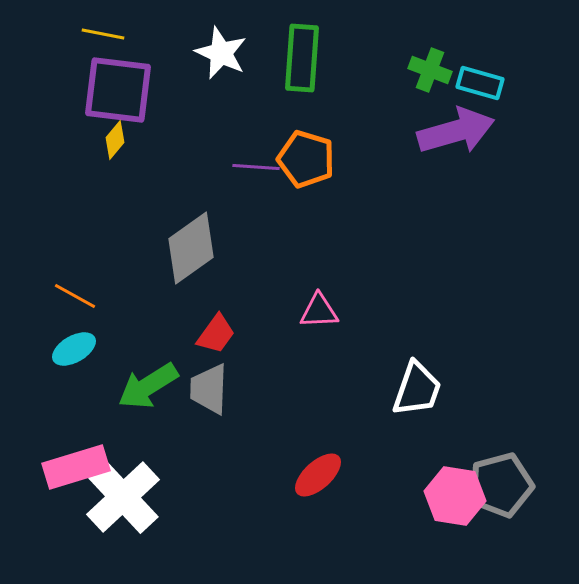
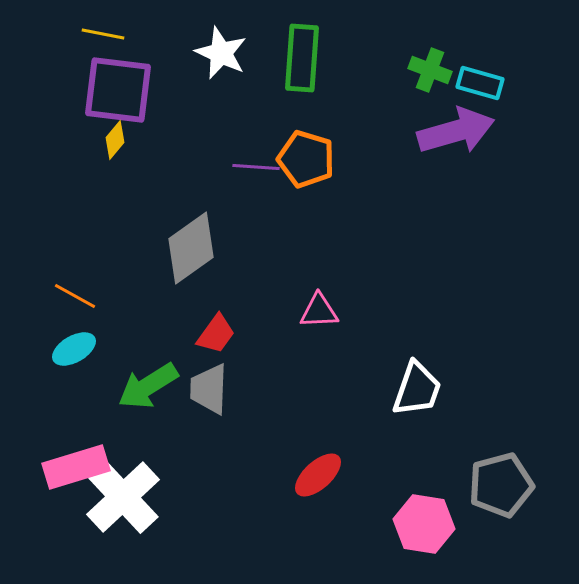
pink hexagon: moved 31 px left, 28 px down
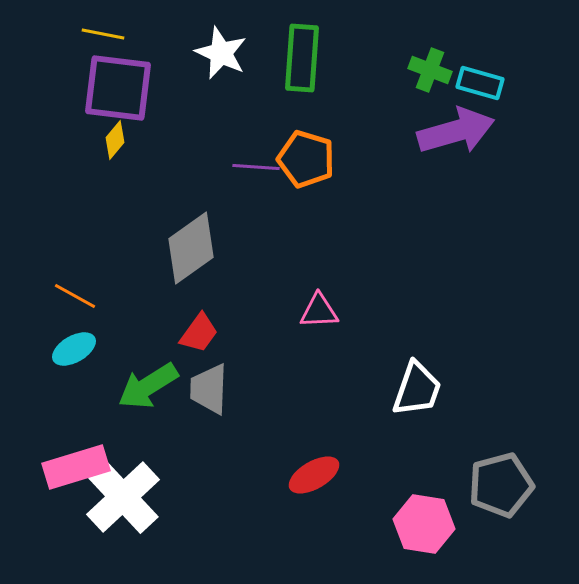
purple square: moved 2 px up
red trapezoid: moved 17 px left, 1 px up
red ellipse: moved 4 px left; rotated 12 degrees clockwise
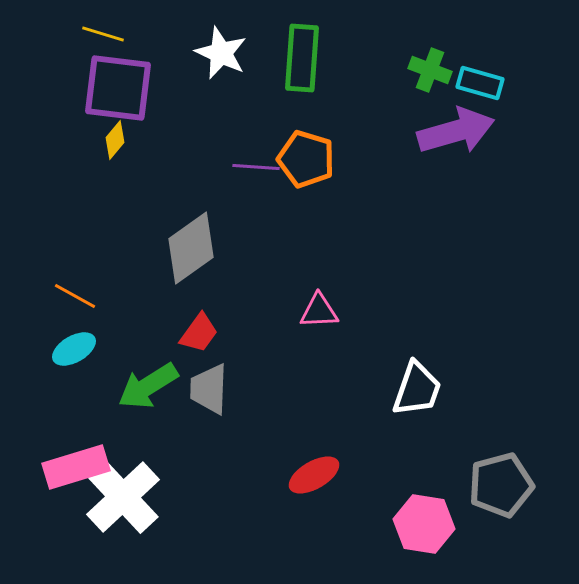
yellow line: rotated 6 degrees clockwise
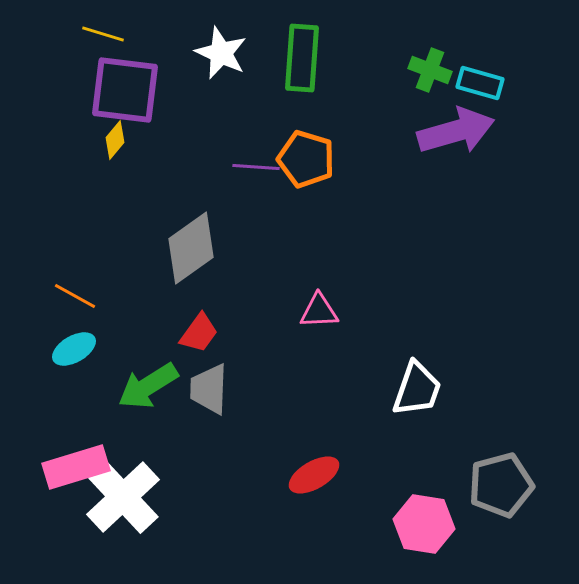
purple square: moved 7 px right, 2 px down
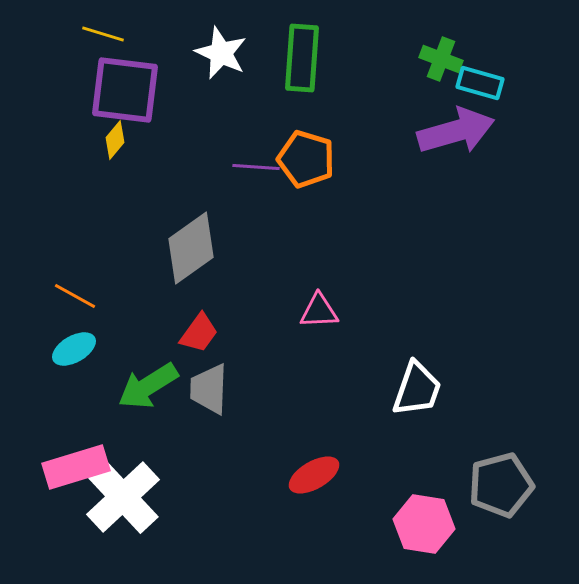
green cross: moved 11 px right, 11 px up
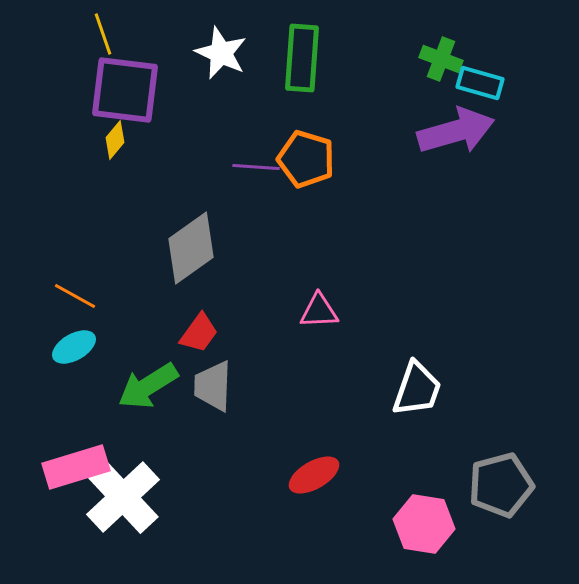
yellow line: rotated 54 degrees clockwise
cyan ellipse: moved 2 px up
gray trapezoid: moved 4 px right, 3 px up
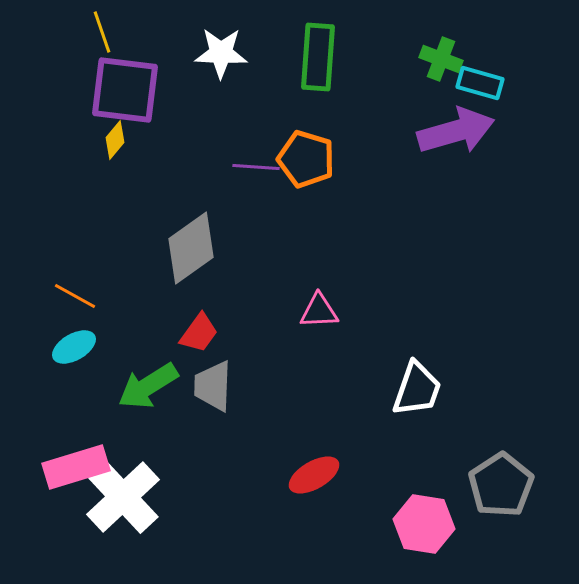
yellow line: moved 1 px left, 2 px up
white star: rotated 22 degrees counterclockwise
green rectangle: moved 16 px right, 1 px up
gray pentagon: rotated 18 degrees counterclockwise
